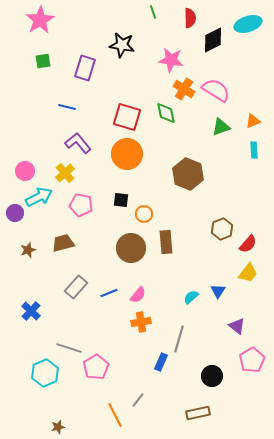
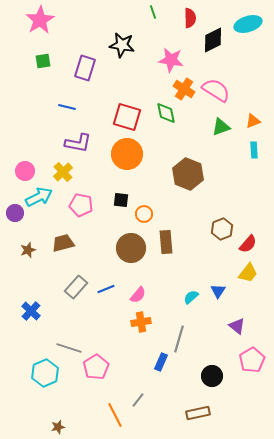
purple L-shape at (78, 143): rotated 140 degrees clockwise
yellow cross at (65, 173): moved 2 px left, 1 px up
blue line at (109, 293): moved 3 px left, 4 px up
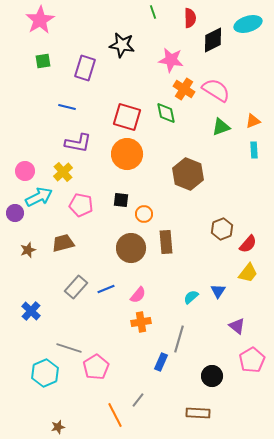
brown rectangle at (198, 413): rotated 15 degrees clockwise
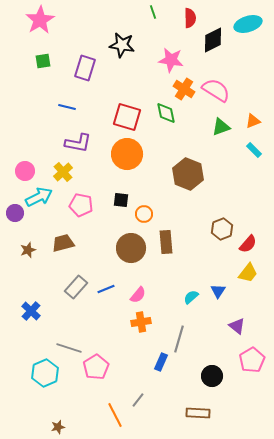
cyan rectangle at (254, 150): rotated 42 degrees counterclockwise
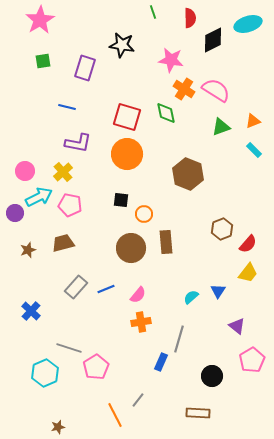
pink pentagon at (81, 205): moved 11 px left
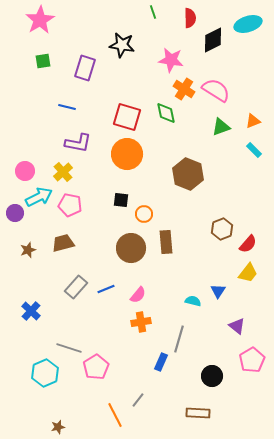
cyan semicircle at (191, 297): moved 2 px right, 4 px down; rotated 56 degrees clockwise
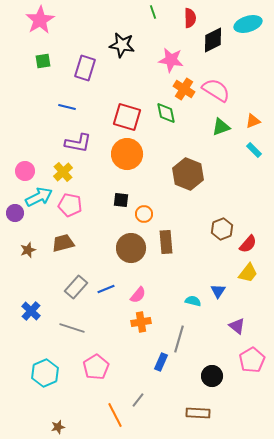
gray line at (69, 348): moved 3 px right, 20 px up
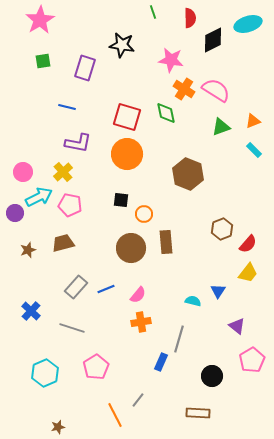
pink circle at (25, 171): moved 2 px left, 1 px down
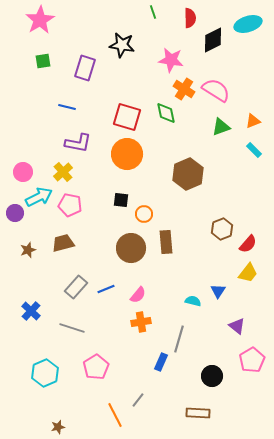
brown hexagon at (188, 174): rotated 16 degrees clockwise
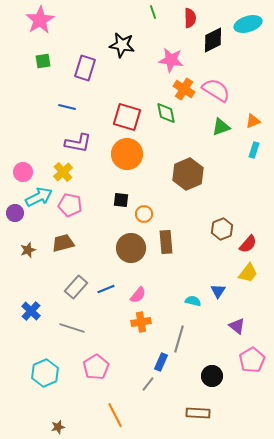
cyan rectangle at (254, 150): rotated 63 degrees clockwise
gray line at (138, 400): moved 10 px right, 16 px up
